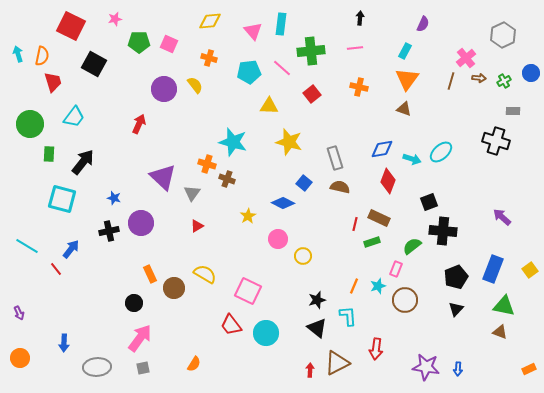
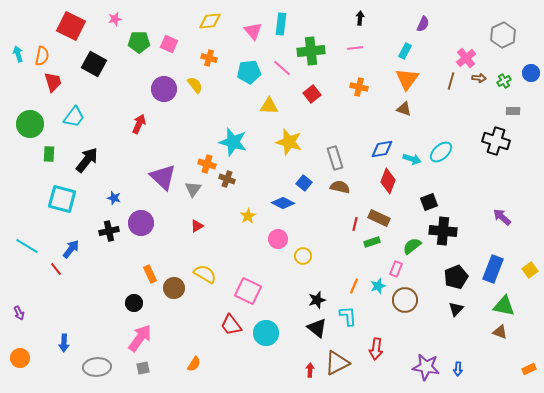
black arrow at (83, 162): moved 4 px right, 2 px up
gray triangle at (192, 193): moved 1 px right, 4 px up
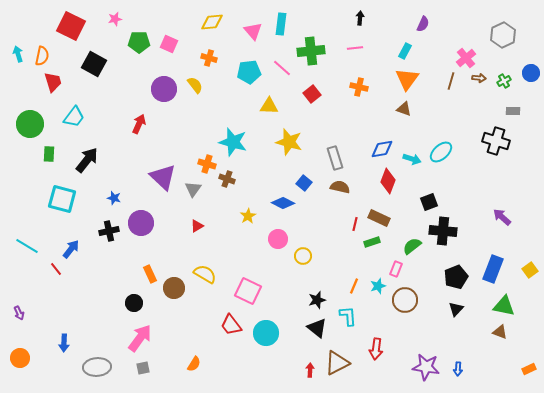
yellow diamond at (210, 21): moved 2 px right, 1 px down
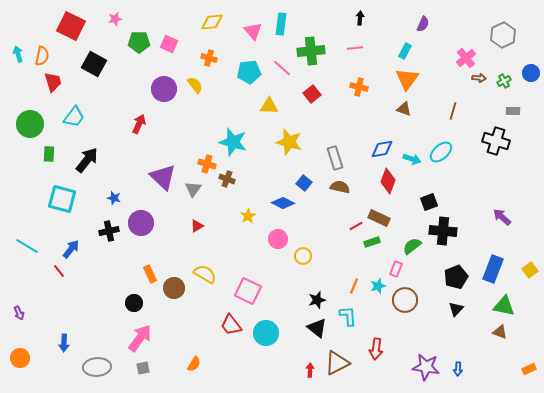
brown line at (451, 81): moved 2 px right, 30 px down
red line at (355, 224): moved 1 px right, 2 px down; rotated 48 degrees clockwise
red line at (56, 269): moved 3 px right, 2 px down
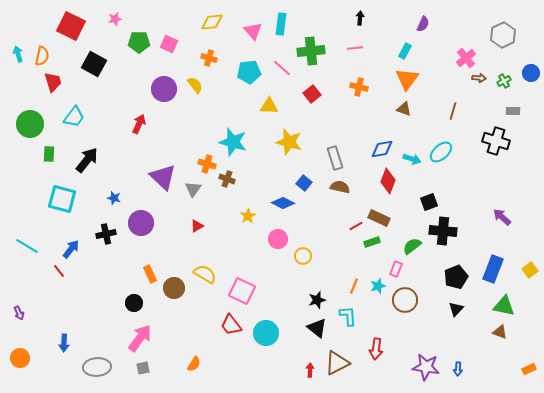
black cross at (109, 231): moved 3 px left, 3 px down
pink square at (248, 291): moved 6 px left
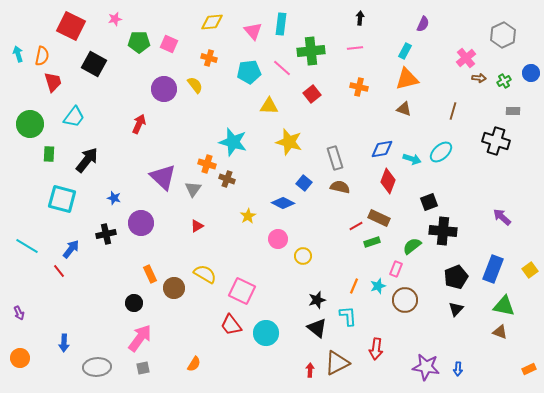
orange triangle at (407, 79): rotated 40 degrees clockwise
